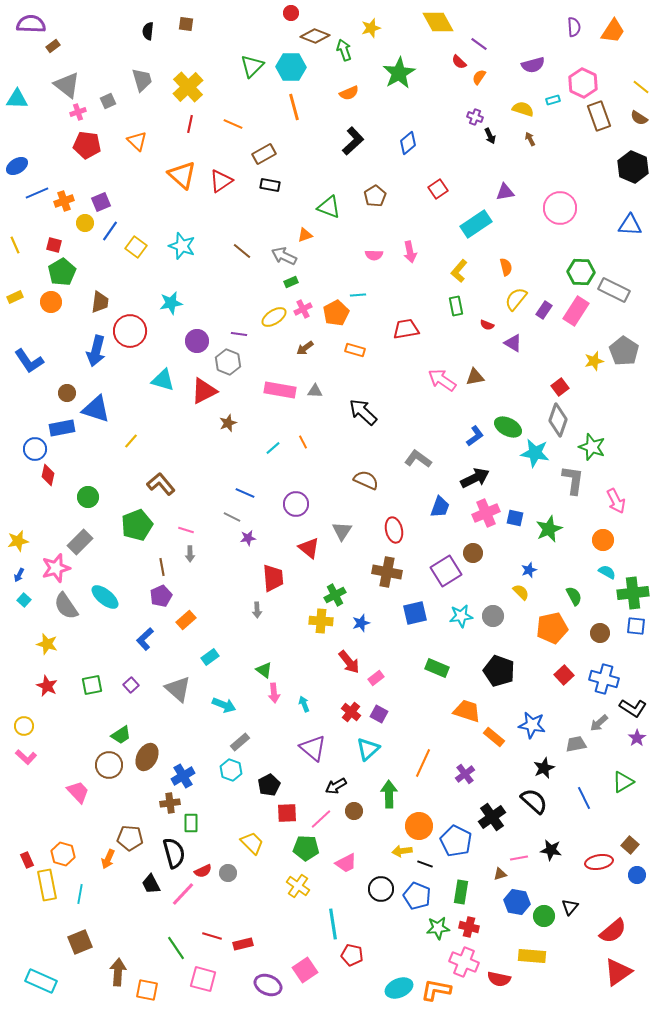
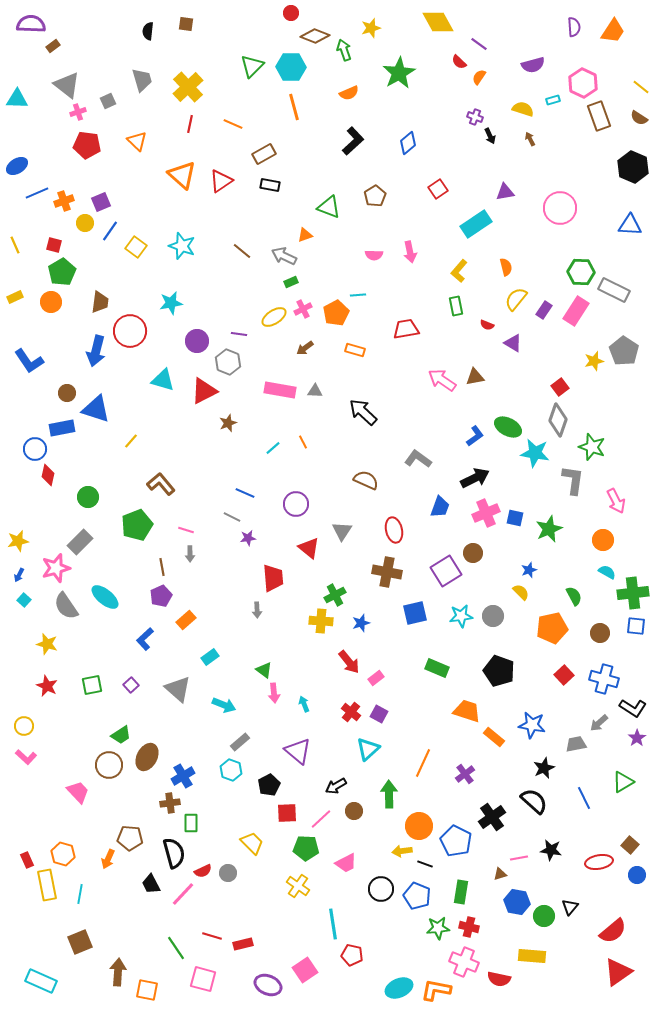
purple triangle at (313, 748): moved 15 px left, 3 px down
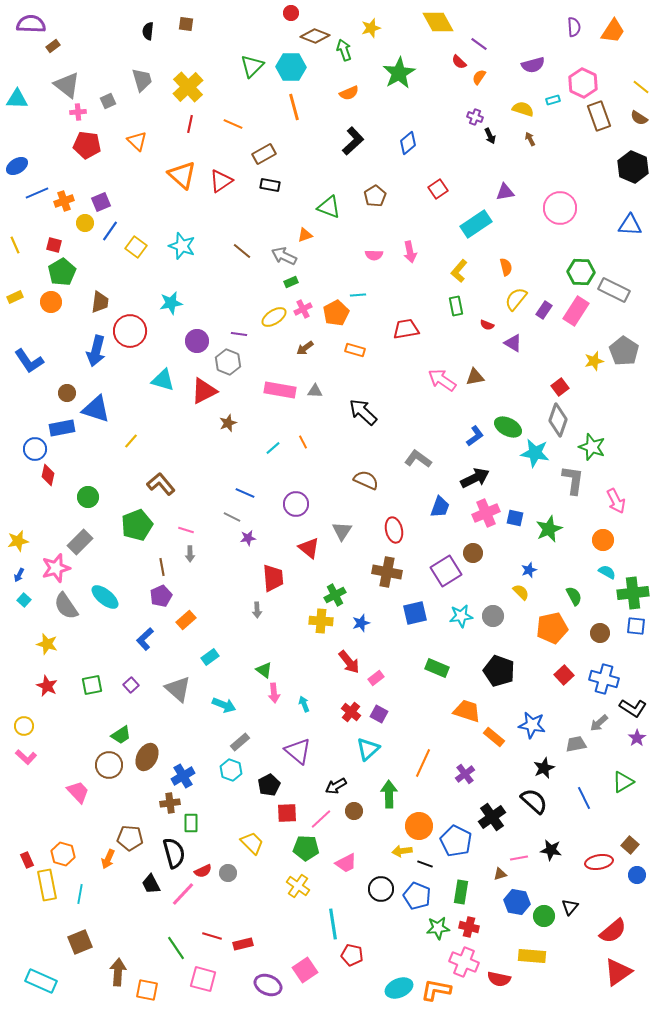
pink cross at (78, 112): rotated 14 degrees clockwise
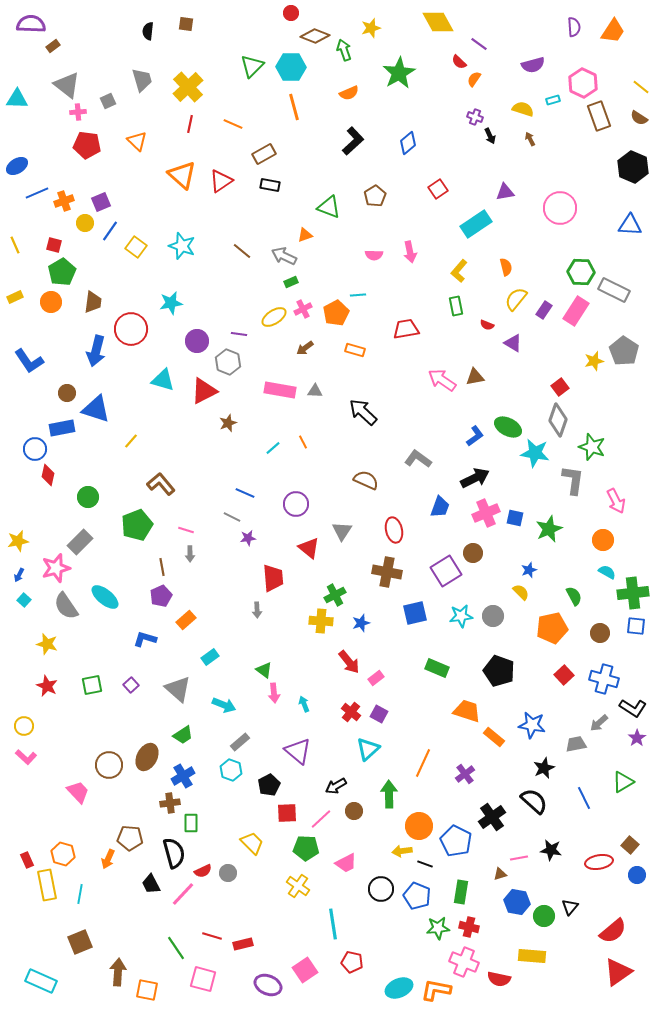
orange semicircle at (479, 77): moved 5 px left, 2 px down
brown trapezoid at (100, 302): moved 7 px left
red circle at (130, 331): moved 1 px right, 2 px up
blue L-shape at (145, 639): rotated 60 degrees clockwise
green trapezoid at (121, 735): moved 62 px right
red pentagon at (352, 955): moved 7 px down
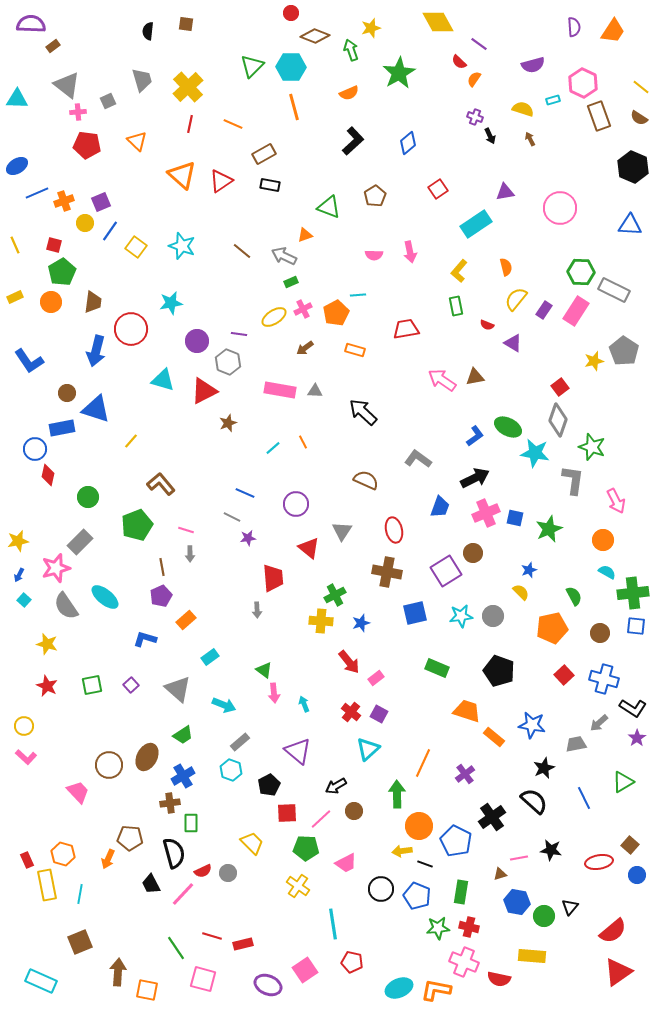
green arrow at (344, 50): moved 7 px right
green arrow at (389, 794): moved 8 px right
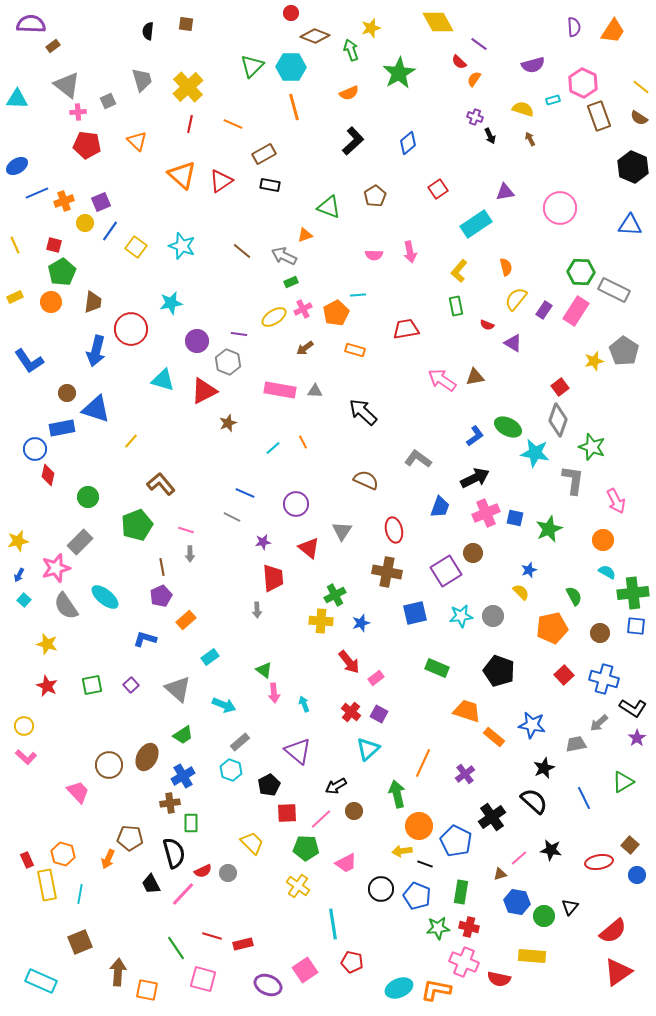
purple star at (248, 538): moved 15 px right, 4 px down
green arrow at (397, 794): rotated 12 degrees counterclockwise
pink line at (519, 858): rotated 30 degrees counterclockwise
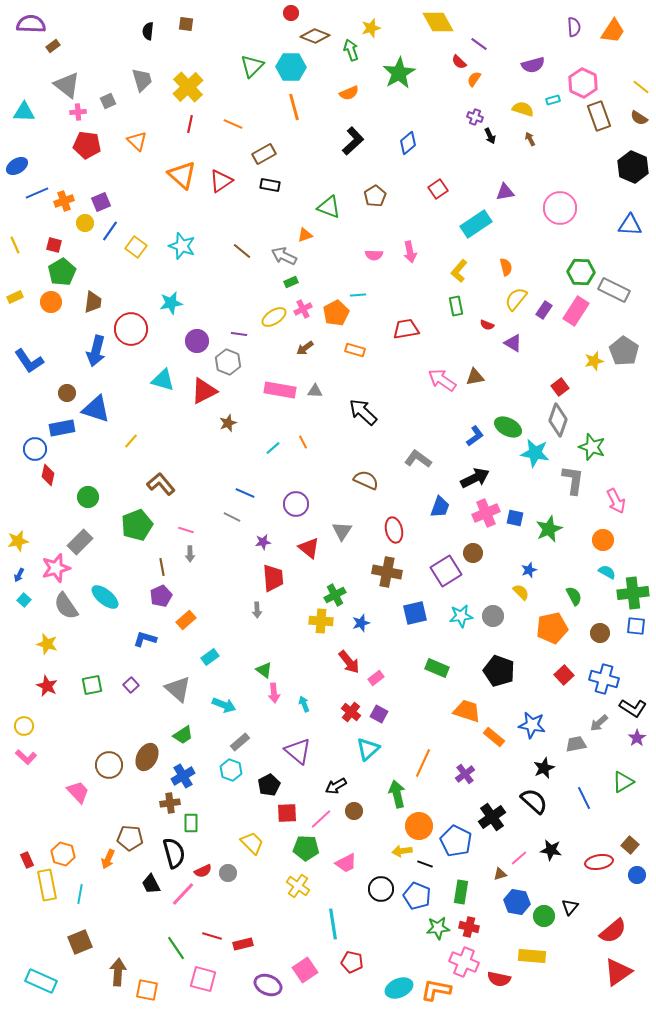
cyan triangle at (17, 99): moved 7 px right, 13 px down
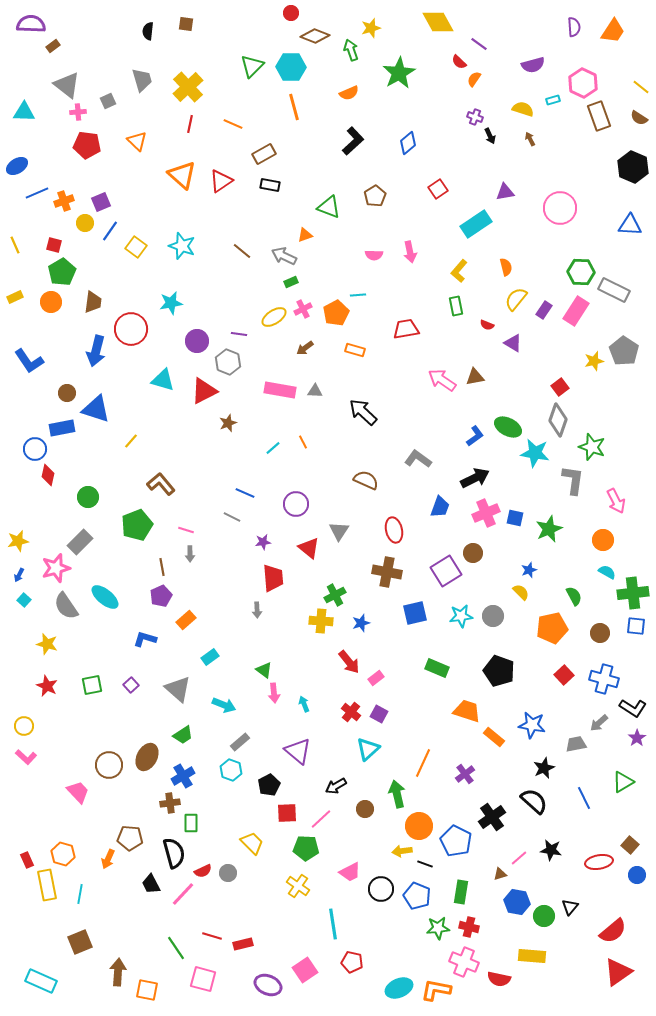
gray triangle at (342, 531): moved 3 px left
brown circle at (354, 811): moved 11 px right, 2 px up
pink trapezoid at (346, 863): moved 4 px right, 9 px down
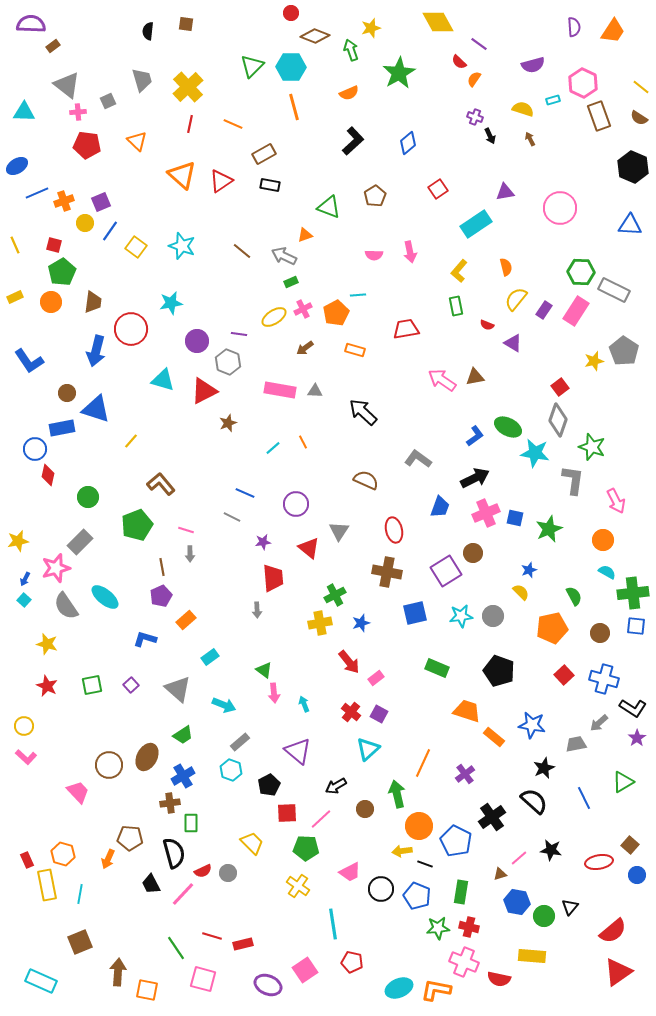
blue arrow at (19, 575): moved 6 px right, 4 px down
yellow cross at (321, 621): moved 1 px left, 2 px down; rotated 15 degrees counterclockwise
